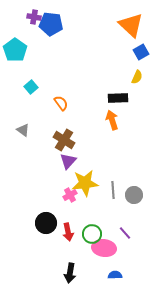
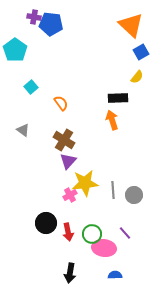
yellow semicircle: rotated 16 degrees clockwise
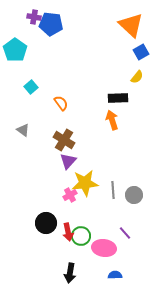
green circle: moved 11 px left, 2 px down
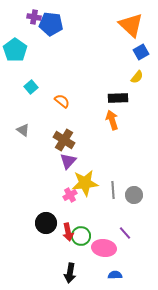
orange semicircle: moved 1 px right, 2 px up; rotated 14 degrees counterclockwise
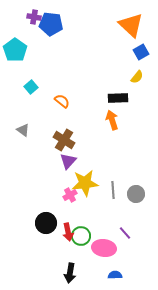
gray circle: moved 2 px right, 1 px up
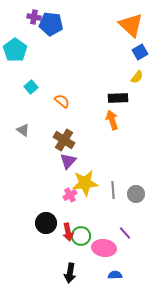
blue square: moved 1 px left
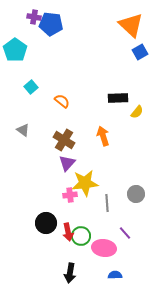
yellow semicircle: moved 35 px down
orange arrow: moved 9 px left, 16 px down
purple triangle: moved 1 px left, 2 px down
gray line: moved 6 px left, 13 px down
pink cross: rotated 24 degrees clockwise
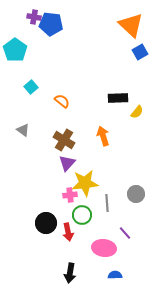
green circle: moved 1 px right, 21 px up
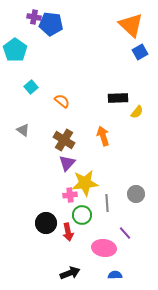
black arrow: rotated 120 degrees counterclockwise
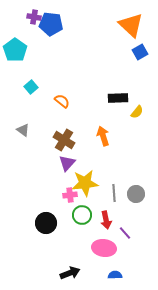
gray line: moved 7 px right, 10 px up
red arrow: moved 38 px right, 12 px up
